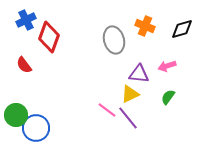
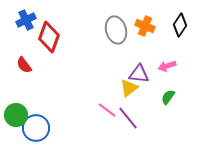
black diamond: moved 2 px left, 4 px up; rotated 40 degrees counterclockwise
gray ellipse: moved 2 px right, 10 px up
yellow triangle: moved 1 px left, 6 px up; rotated 12 degrees counterclockwise
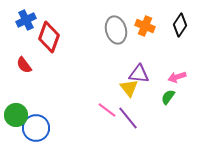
pink arrow: moved 10 px right, 11 px down
yellow triangle: rotated 30 degrees counterclockwise
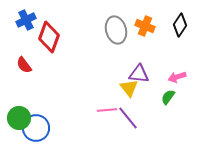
pink line: rotated 42 degrees counterclockwise
green circle: moved 3 px right, 3 px down
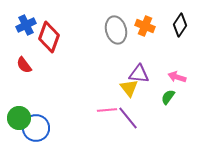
blue cross: moved 5 px down
pink arrow: rotated 36 degrees clockwise
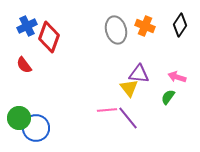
blue cross: moved 1 px right, 1 px down
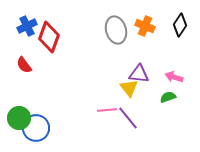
pink arrow: moved 3 px left
green semicircle: rotated 35 degrees clockwise
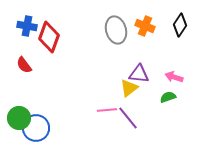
blue cross: rotated 36 degrees clockwise
yellow triangle: rotated 30 degrees clockwise
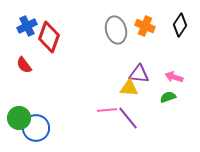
blue cross: rotated 36 degrees counterclockwise
yellow triangle: rotated 42 degrees clockwise
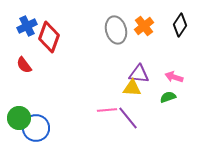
orange cross: moved 1 px left; rotated 30 degrees clockwise
yellow triangle: moved 3 px right
